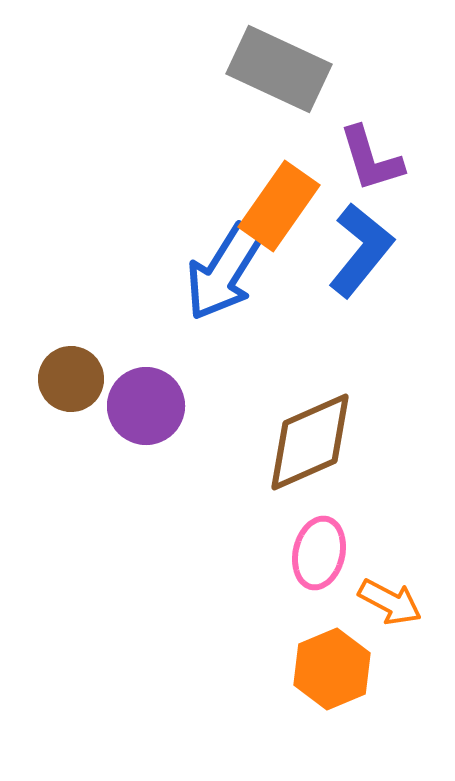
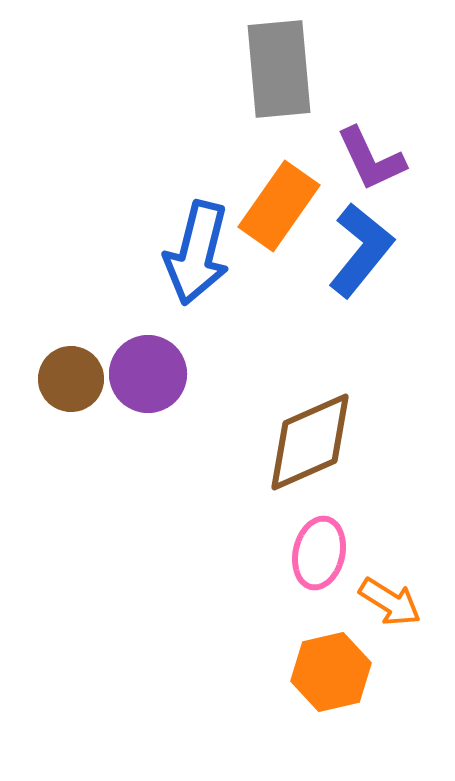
gray rectangle: rotated 60 degrees clockwise
purple L-shape: rotated 8 degrees counterclockwise
blue arrow: moved 27 px left, 19 px up; rotated 18 degrees counterclockwise
purple circle: moved 2 px right, 32 px up
orange arrow: rotated 4 degrees clockwise
orange hexagon: moved 1 px left, 3 px down; rotated 10 degrees clockwise
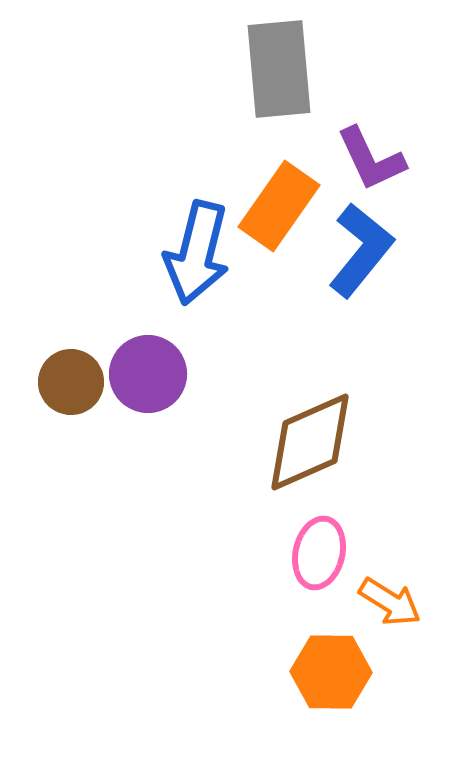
brown circle: moved 3 px down
orange hexagon: rotated 14 degrees clockwise
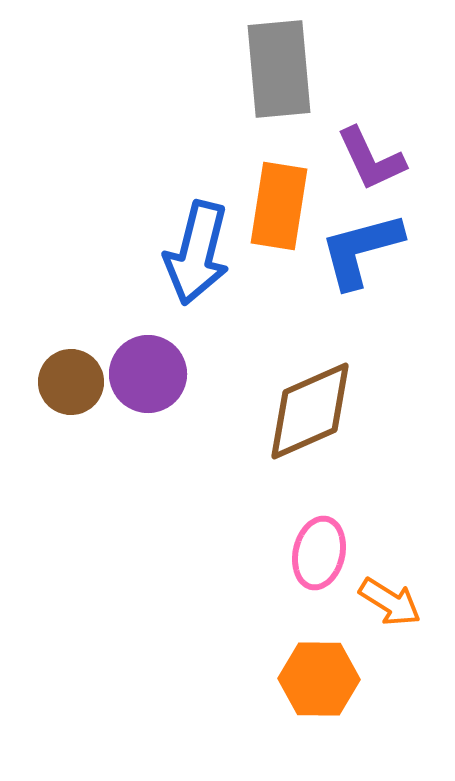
orange rectangle: rotated 26 degrees counterclockwise
blue L-shape: rotated 144 degrees counterclockwise
brown diamond: moved 31 px up
orange hexagon: moved 12 px left, 7 px down
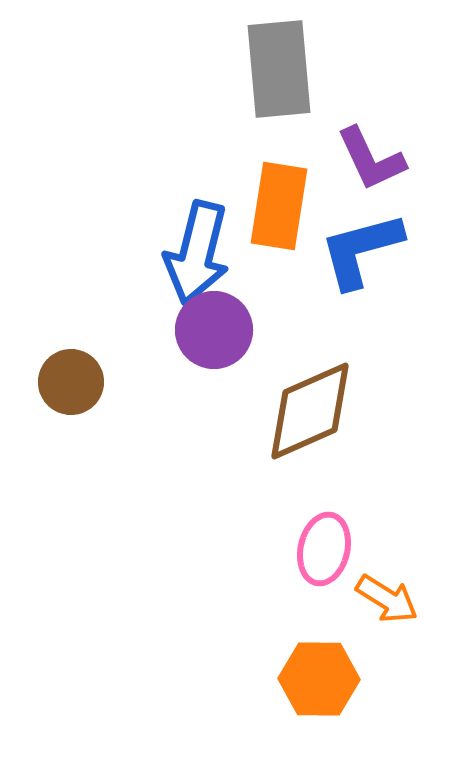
purple circle: moved 66 px right, 44 px up
pink ellipse: moved 5 px right, 4 px up
orange arrow: moved 3 px left, 3 px up
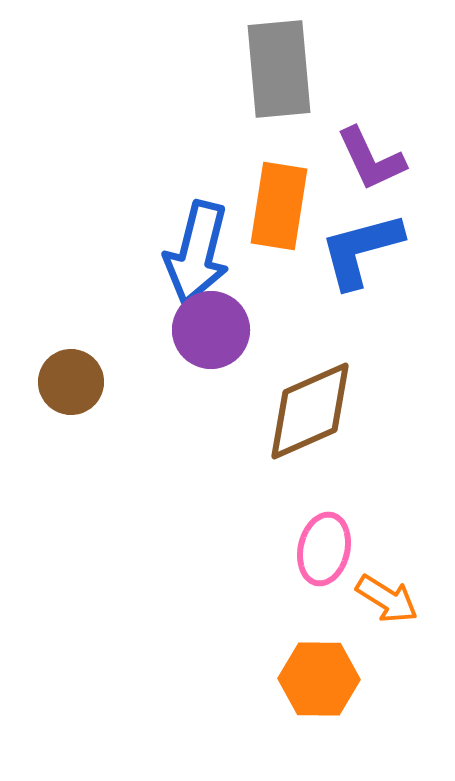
purple circle: moved 3 px left
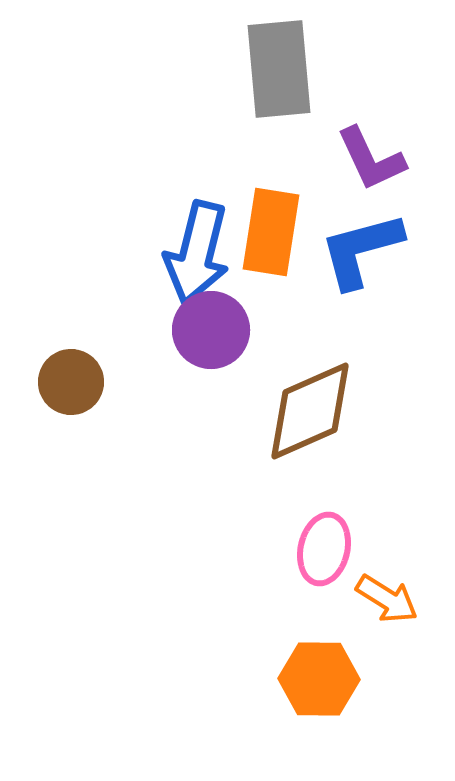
orange rectangle: moved 8 px left, 26 px down
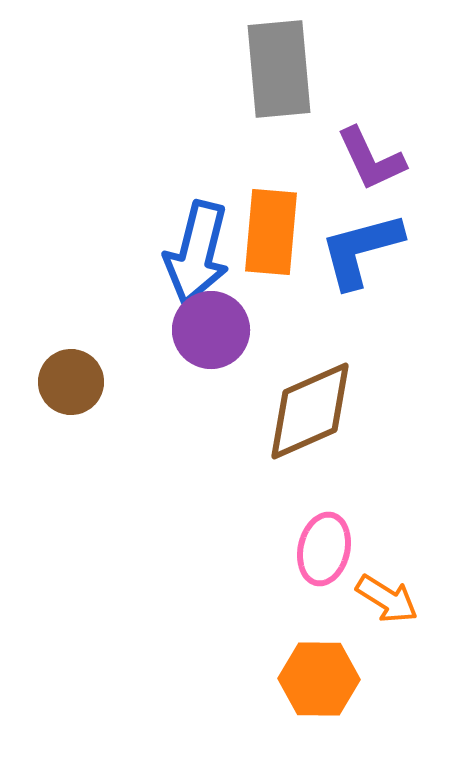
orange rectangle: rotated 4 degrees counterclockwise
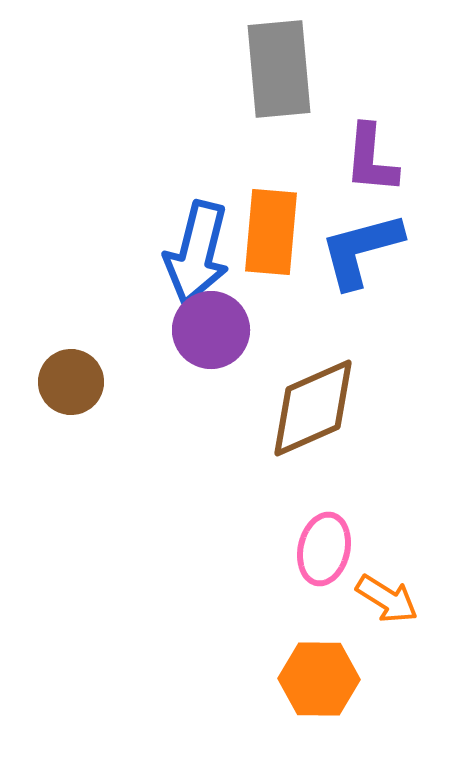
purple L-shape: rotated 30 degrees clockwise
brown diamond: moved 3 px right, 3 px up
